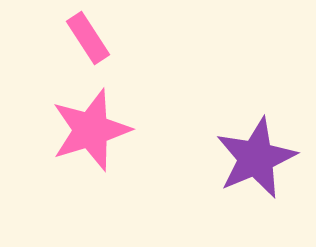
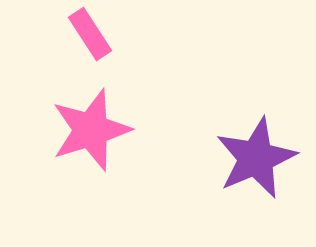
pink rectangle: moved 2 px right, 4 px up
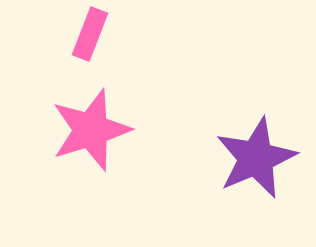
pink rectangle: rotated 54 degrees clockwise
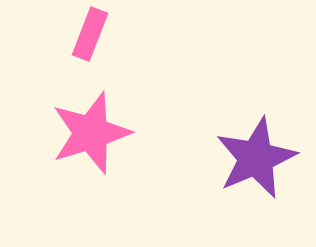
pink star: moved 3 px down
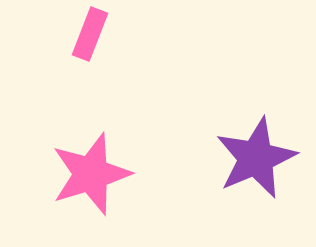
pink star: moved 41 px down
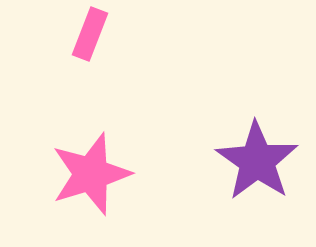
purple star: moved 1 px right, 3 px down; rotated 14 degrees counterclockwise
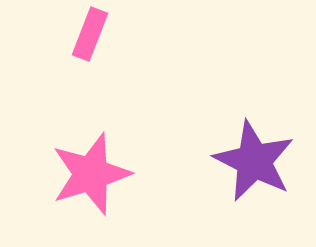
purple star: moved 3 px left; rotated 8 degrees counterclockwise
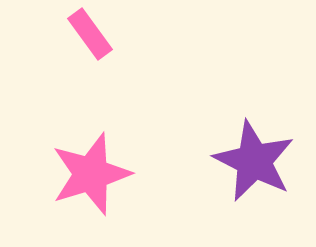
pink rectangle: rotated 57 degrees counterclockwise
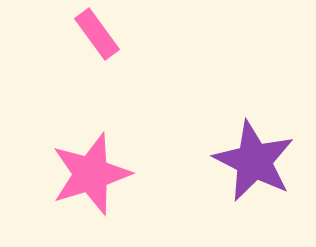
pink rectangle: moved 7 px right
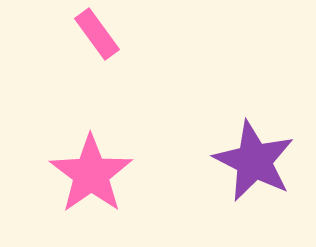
pink star: rotated 18 degrees counterclockwise
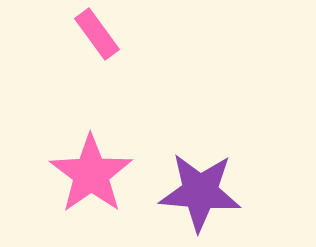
purple star: moved 54 px left, 31 px down; rotated 22 degrees counterclockwise
